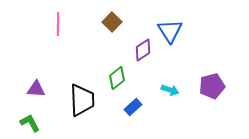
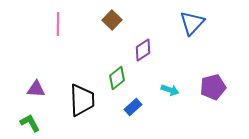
brown square: moved 2 px up
blue triangle: moved 22 px right, 8 px up; rotated 16 degrees clockwise
purple pentagon: moved 1 px right, 1 px down
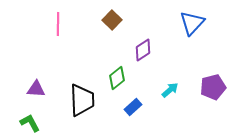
cyan arrow: rotated 60 degrees counterclockwise
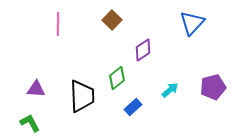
black trapezoid: moved 4 px up
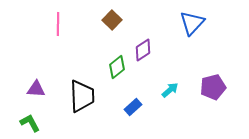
green diamond: moved 11 px up
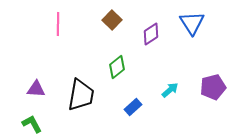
blue triangle: rotated 16 degrees counterclockwise
purple diamond: moved 8 px right, 16 px up
black trapezoid: moved 1 px left, 1 px up; rotated 12 degrees clockwise
green L-shape: moved 2 px right, 1 px down
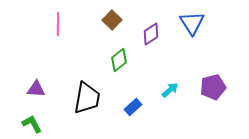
green diamond: moved 2 px right, 7 px up
black trapezoid: moved 6 px right, 3 px down
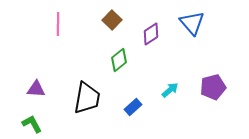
blue triangle: rotated 8 degrees counterclockwise
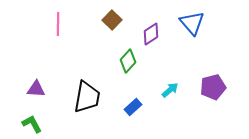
green diamond: moved 9 px right, 1 px down; rotated 10 degrees counterclockwise
black trapezoid: moved 1 px up
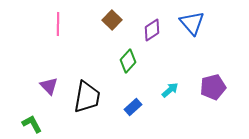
purple diamond: moved 1 px right, 4 px up
purple triangle: moved 13 px right, 3 px up; rotated 42 degrees clockwise
